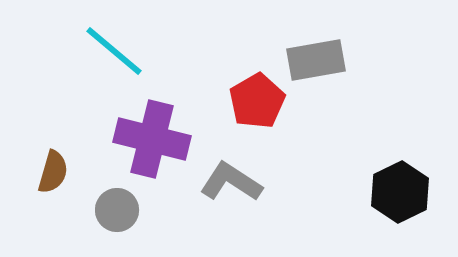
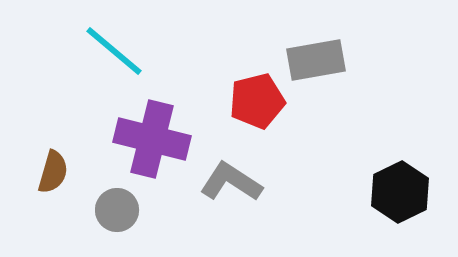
red pentagon: rotated 16 degrees clockwise
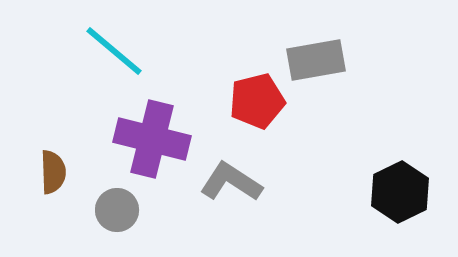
brown semicircle: rotated 18 degrees counterclockwise
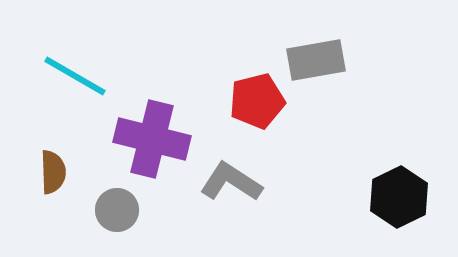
cyan line: moved 39 px left, 25 px down; rotated 10 degrees counterclockwise
black hexagon: moved 1 px left, 5 px down
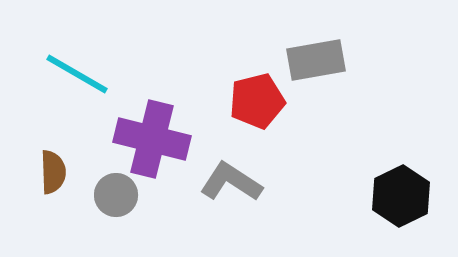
cyan line: moved 2 px right, 2 px up
black hexagon: moved 2 px right, 1 px up
gray circle: moved 1 px left, 15 px up
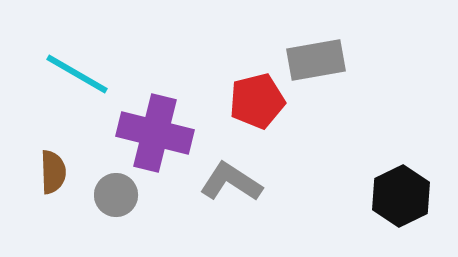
purple cross: moved 3 px right, 6 px up
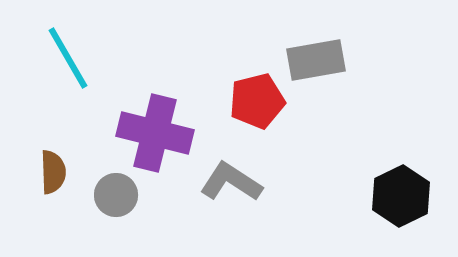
cyan line: moved 9 px left, 16 px up; rotated 30 degrees clockwise
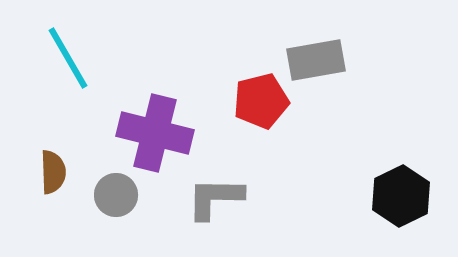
red pentagon: moved 4 px right
gray L-shape: moved 16 px left, 16 px down; rotated 32 degrees counterclockwise
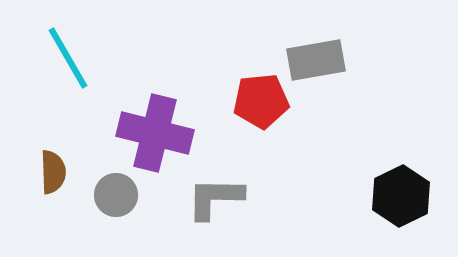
red pentagon: rotated 8 degrees clockwise
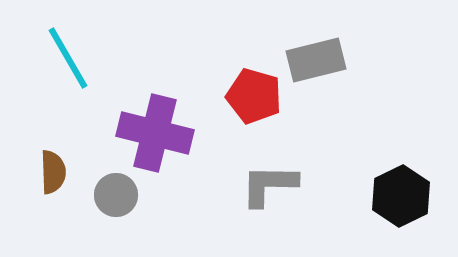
gray rectangle: rotated 4 degrees counterclockwise
red pentagon: moved 7 px left, 5 px up; rotated 22 degrees clockwise
gray L-shape: moved 54 px right, 13 px up
